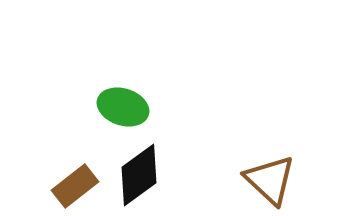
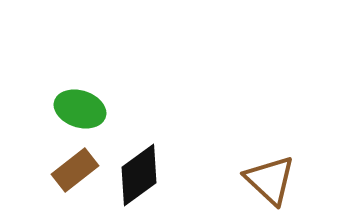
green ellipse: moved 43 px left, 2 px down
brown rectangle: moved 16 px up
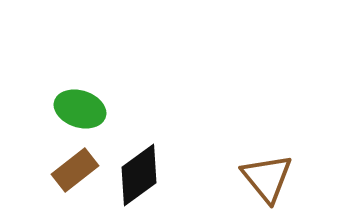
brown triangle: moved 3 px left, 2 px up; rotated 8 degrees clockwise
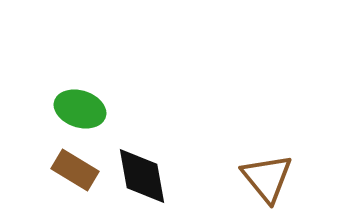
brown rectangle: rotated 69 degrees clockwise
black diamond: moved 3 px right, 1 px down; rotated 64 degrees counterclockwise
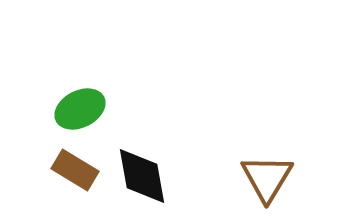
green ellipse: rotated 45 degrees counterclockwise
brown triangle: rotated 10 degrees clockwise
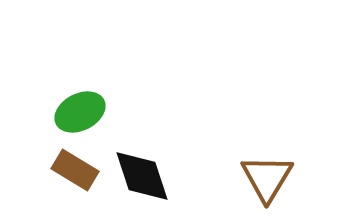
green ellipse: moved 3 px down
black diamond: rotated 8 degrees counterclockwise
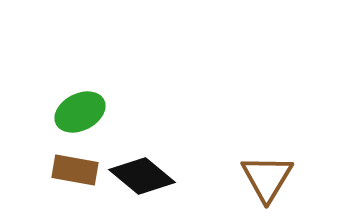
brown rectangle: rotated 21 degrees counterclockwise
black diamond: rotated 32 degrees counterclockwise
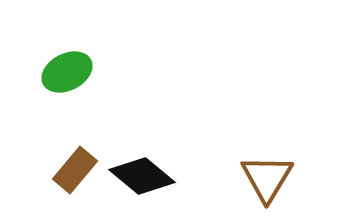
green ellipse: moved 13 px left, 40 px up
brown rectangle: rotated 60 degrees counterclockwise
